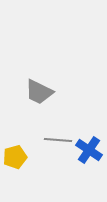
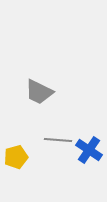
yellow pentagon: moved 1 px right
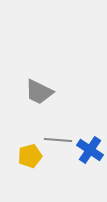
blue cross: moved 1 px right
yellow pentagon: moved 14 px right, 1 px up
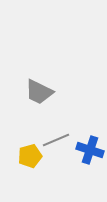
gray line: moved 2 px left; rotated 28 degrees counterclockwise
blue cross: rotated 16 degrees counterclockwise
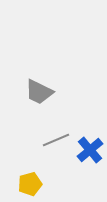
blue cross: rotated 32 degrees clockwise
yellow pentagon: moved 28 px down
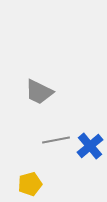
gray line: rotated 12 degrees clockwise
blue cross: moved 4 px up
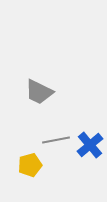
blue cross: moved 1 px up
yellow pentagon: moved 19 px up
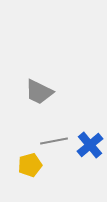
gray line: moved 2 px left, 1 px down
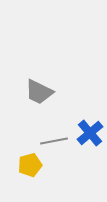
blue cross: moved 12 px up
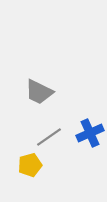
blue cross: rotated 16 degrees clockwise
gray line: moved 5 px left, 4 px up; rotated 24 degrees counterclockwise
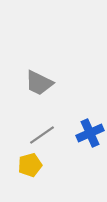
gray trapezoid: moved 9 px up
gray line: moved 7 px left, 2 px up
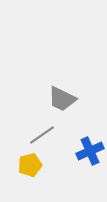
gray trapezoid: moved 23 px right, 16 px down
blue cross: moved 18 px down
